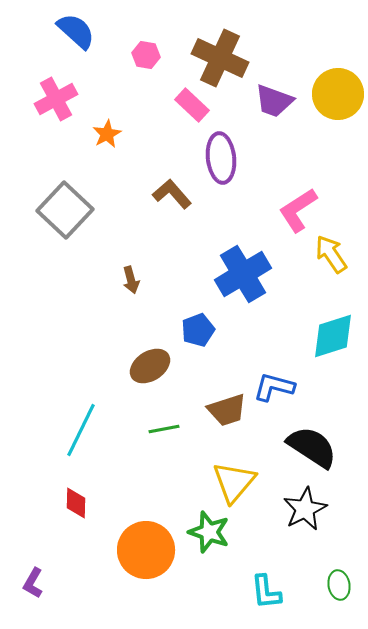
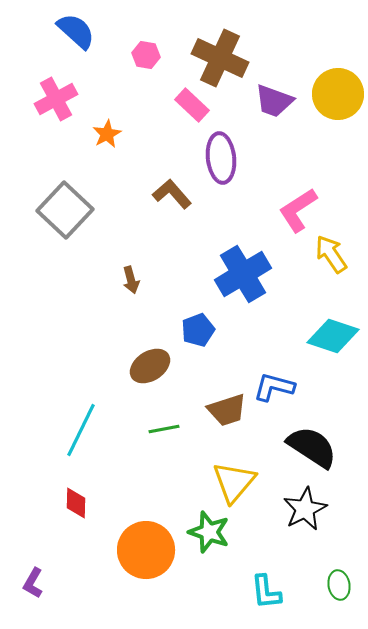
cyan diamond: rotated 36 degrees clockwise
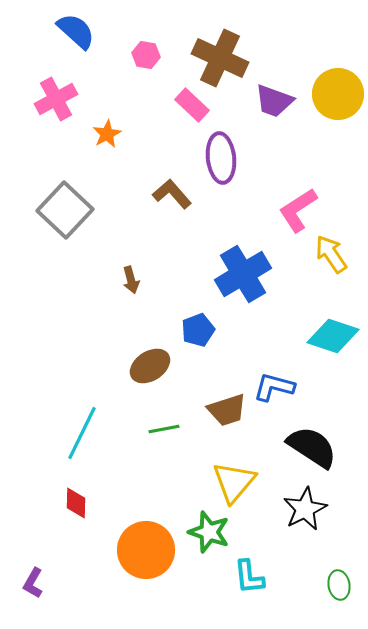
cyan line: moved 1 px right, 3 px down
cyan L-shape: moved 17 px left, 15 px up
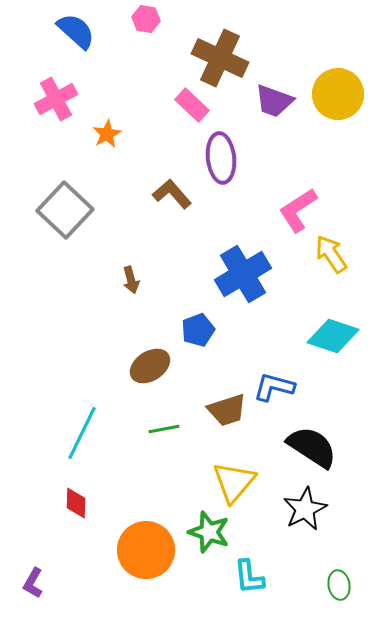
pink hexagon: moved 36 px up
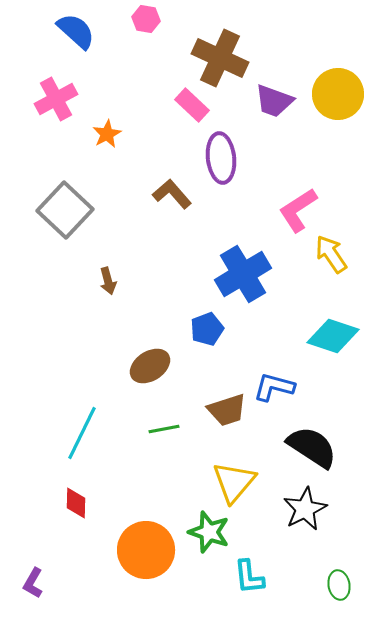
brown arrow: moved 23 px left, 1 px down
blue pentagon: moved 9 px right, 1 px up
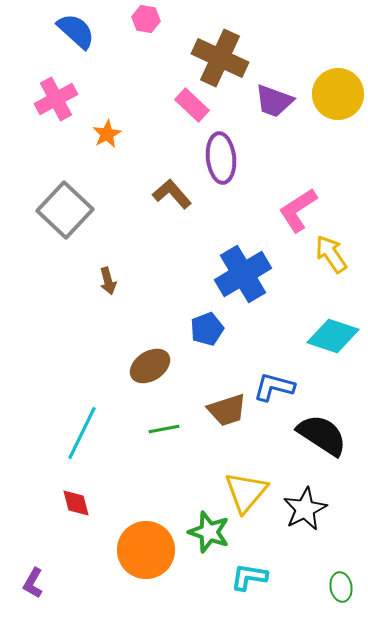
black semicircle: moved 10 px right, 12 px up
yellow triangle: moved 12 px right, 10 px down
red diamond: rotated 16 degrees counterclockwise
cyan L-shape: rotated 105 degrees clockwise
green ellipse: moved 2 px right, 2 px down
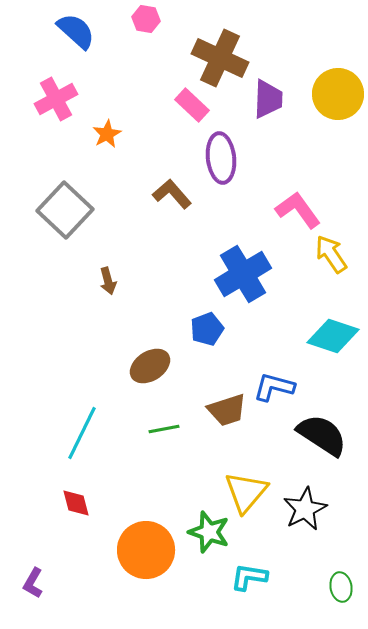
purple trapezoid: moved 6 px left, 2 px up; rotated 108 degrees counterclockwise
pink L-shape: rotated 87 degrees clockwise
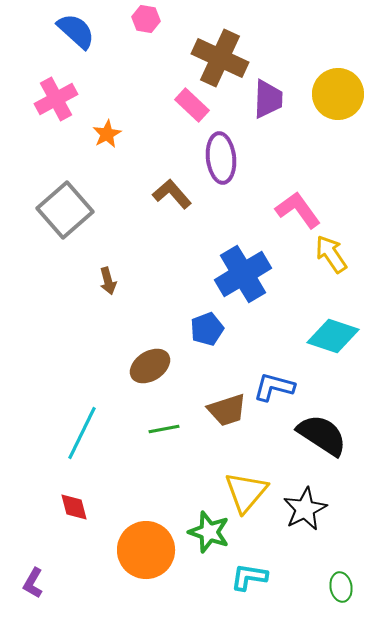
gray square: rotated 6 degrees clockwise
red diamond: moved 2 px left, 4 px down
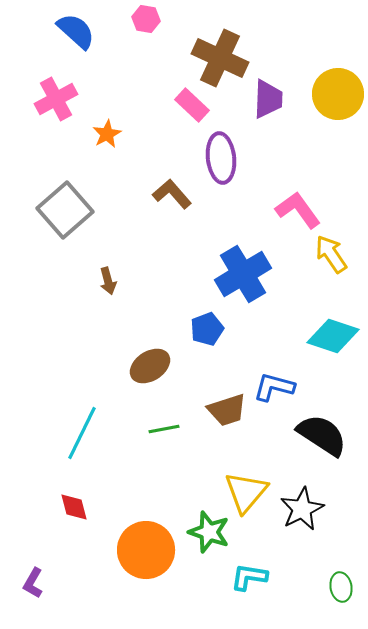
black star: moved 3 px left
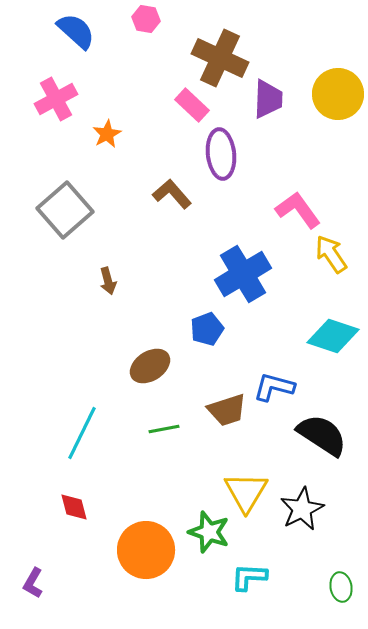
purple ellipse: moved 4 px up
yellow triangle: rotated 9 degrees counterclockwise
cyan L-shape: rotated 6 degrees counterclockwise
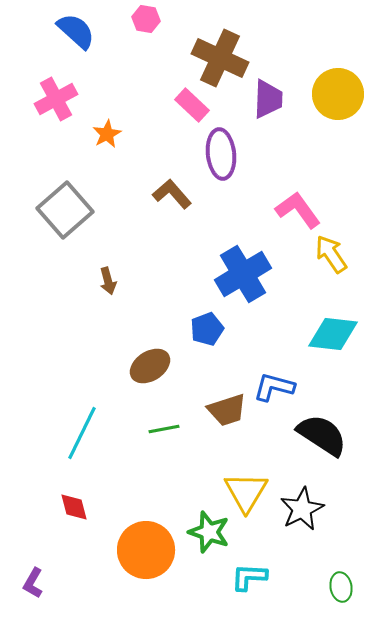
cyan diamond: moved 2 px up; rotated 12 degrees counterclockwise
